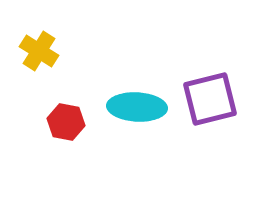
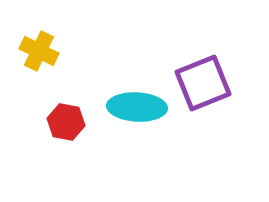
yellow cross: rotated 6 degrees counterclockwise
purple square: moved 7 px left, 16 px up; rotated 8 degrees counterclockwise
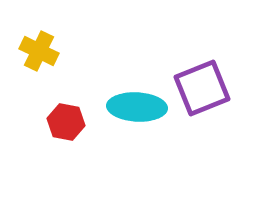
purple square: moved 1 px left, 5 px down
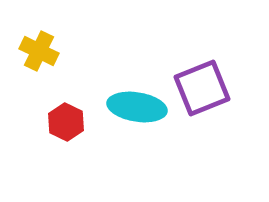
cyan ellipse: rotated 6 degrees clockwise
red hexagon: rotated 15 degrees clockwise
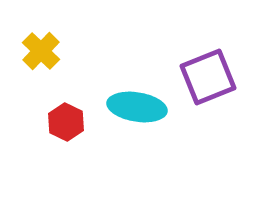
yellow cross: moved 2 px right; rotated 18 degrees clockwise
purple square: moved 6 px right, 11 px up
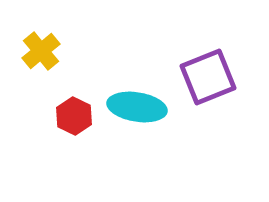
yellow cross: rotated 6 degrees clockwise
red hexagon: moved 8 px right, 6 px up
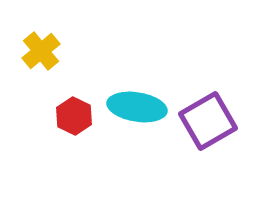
purple square: moved 44 px down; rotated 8 degrees counterclockwise
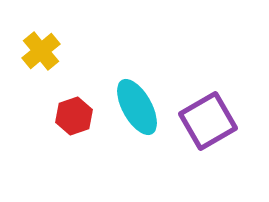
cyan ellipse: rotated 52 degrees clockwise
red hexagon: rotated 15 degrees clockwise
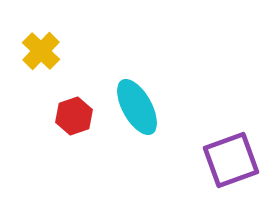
yellow cross: rotated 6 degrees counterclockwise
purple square: moved 23 px right, 39 px down; rotated 10 degrees clockwise
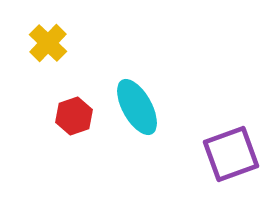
yellow cross: moved 7 px right, 8 px up
purple square: moved 6 px up
